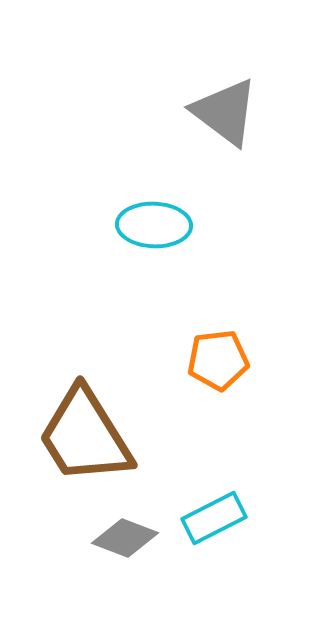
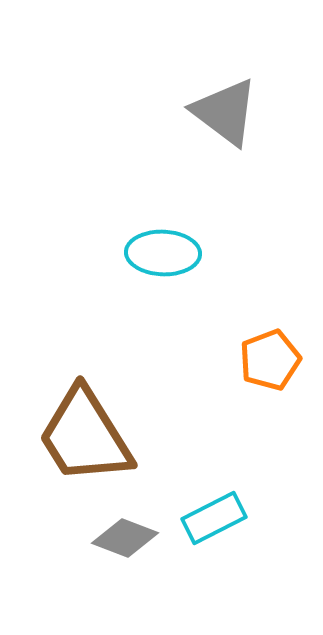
cyan ellipse: moved 9 px right, 28 px down
orange pentagon: moved 52 px right; rotated 14 degrees counterclockwise
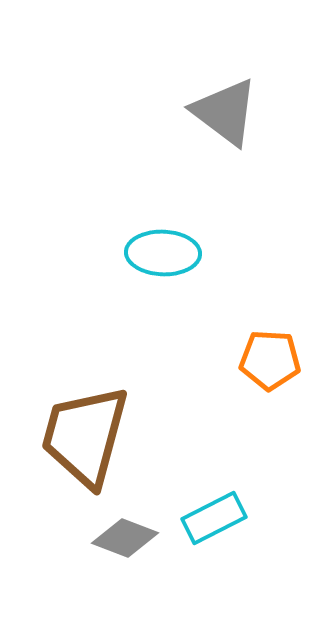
orange pentagon: rotated 24 degrees clockwise
brown trapezoid: rotated 47 degrees clockwise
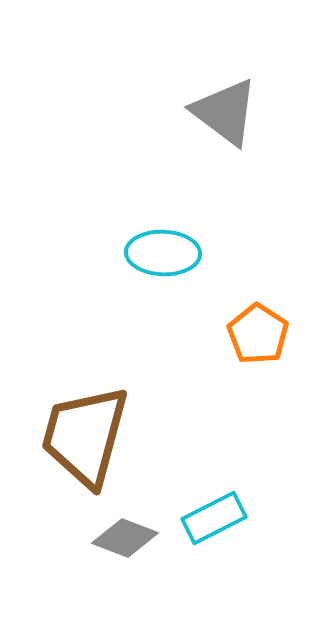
orange pentagon: moved 12 px left, 26 px up; rotated 30 degrees clockwise
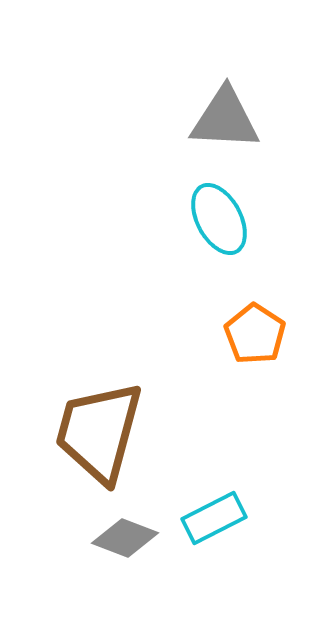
gray triangle: moved 7 px down; rotated 34 degrees counterclockwise
cyan ellipse: moved 56 px right, 34 px up; rotated 60 degrees clockwise
orange pentagon: moved 3 px left
brown trapezoid: moved 14 px right, 4 px up
